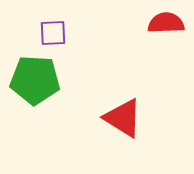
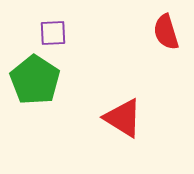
red semicircle: moved 9 px down; rotated 105 degrees counterclockwise
green pentagon: rotated 30 degrees clockwise
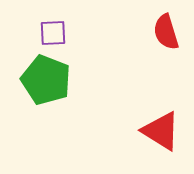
green pentagon: moved 11 px right; rotated 12 degrees counterclockwise
red triangle: moved 38 px right, 13 px down
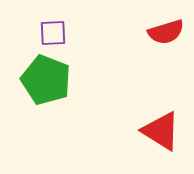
red semicircle: rotated 90 degrees counterclockwise
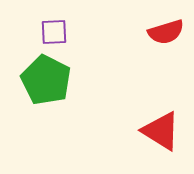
purple square: moved 1 px right, 1 px up
green pentagon: rotated 6 degrees clockwise
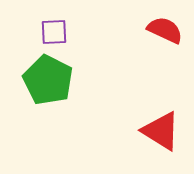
red semicircle: moved 1 px left, 2 px up; rotated 138 degrees counterclockwise
green pentagon: moved 2 px right
